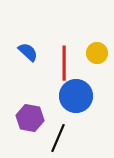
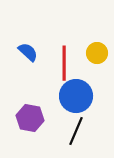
black line: moved 18 px right, 7 px up
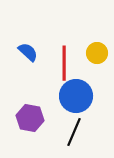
black line: moved 2 px left, 1 px down
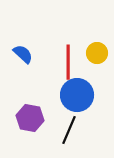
blue semicircle: moved 5 px left, 2 px down
red line: moved 4 px right, 1 px up
blue circle: moved 1 px right, 1 px up
black line: moved 5 px left, 2 px up
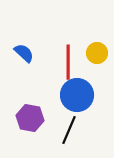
blue semicircle: moved 1 px right, 1 px up
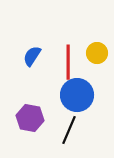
blue semicircle: moved 8 px right, 3 px down; rotated 100 degrees counterclockwise
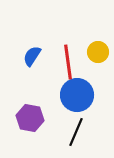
yellow circle: moved 1 px right, 1 px up
red line: rotated 8 degrees counterclockwise
black line: moved 7 px right, 2 px down
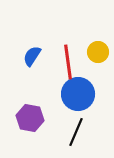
blue circle: moved 1 px right, 1 px up
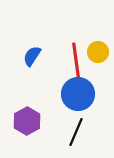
red line: moved 8 px right, 2 px up
purple hexagon: moved 3 px left, 3 px down; rotated 20 degrees clockwise
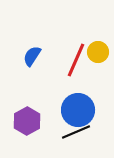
red line: rotated 32 degrees clockwise
blue circle: moved 16 px down
black line: rotated 44 degrees clockwise
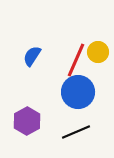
blue circle: moved 18 px up
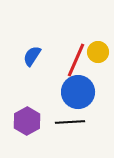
black line: moved 6 px left, 10 px up; rotated 20 degrees clockwise
